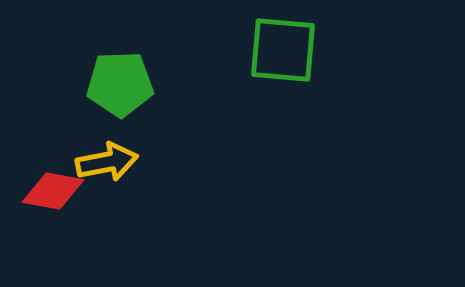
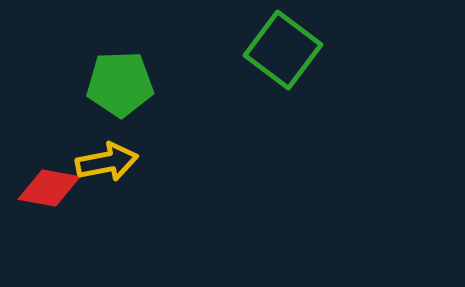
green square: rotated 32 degrees clockwise
red diamond: moved 4 px left, 3 px up
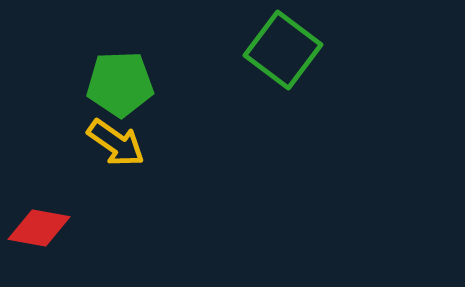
yellow arrow: moved 9 px right, 19 px up; rotated 46 degrees clockwise
red diamond: moved 10 px left, 40 px down
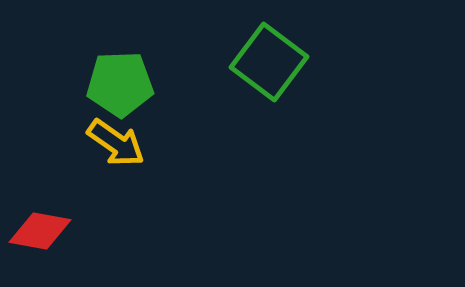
green square: moved 14 px left, 12 px down
red diamond: moved 1 px right, 3 px down
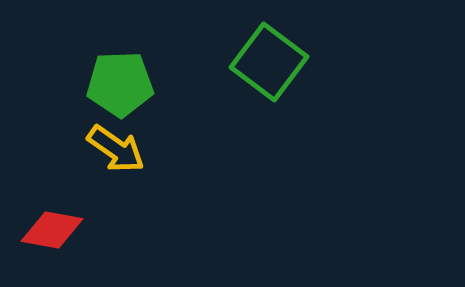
yellow arrow: moved 6 px down
red diamond: moved 12 px right, 1 px up
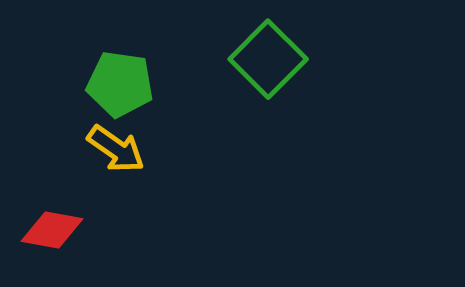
green square: moved 1 px left, 3 px up; rotated 8 degrees clockwise
green pentagon: rotated 10 degrees clockwise
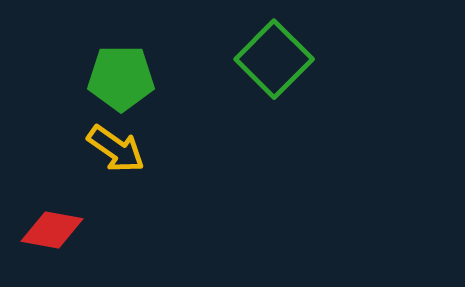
green square: moved 6 px right
green pentagon: moved 1 px right, 6 px up; rotated 8 degrees counterclockwise
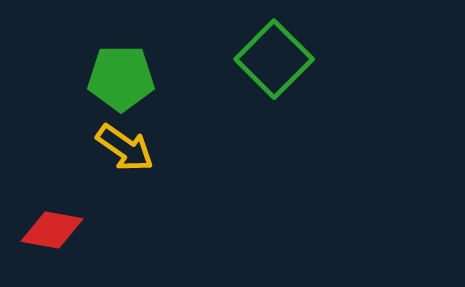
yellow arrow: moved 9 px right, 1 px up
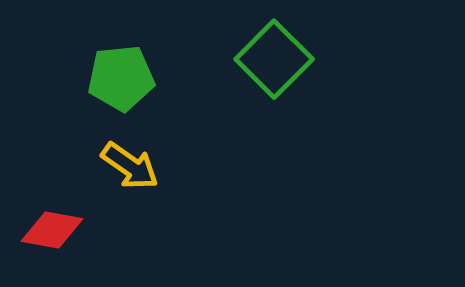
green pentagon: rotated 6 degrees counterclockwise
yellow arrow: moved 5 px right, 18 px down
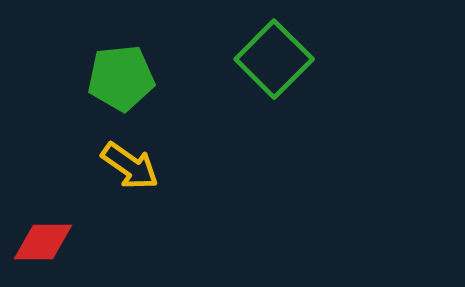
red diamond: moved 9 px left, 12 px down; rotated 10 degrees counterclockwise
